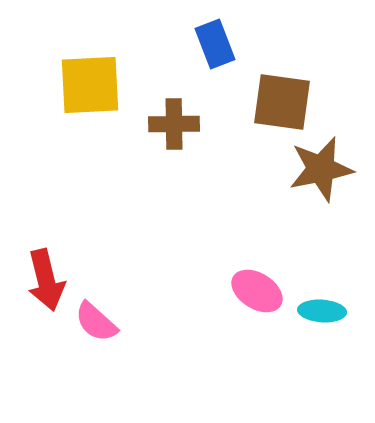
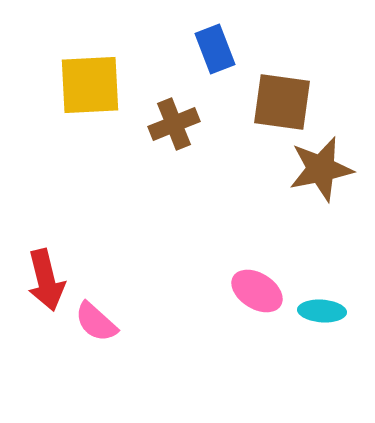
blue rectangle: moved 5 px down
brown cross: rotated 21 degrees counterclockwise
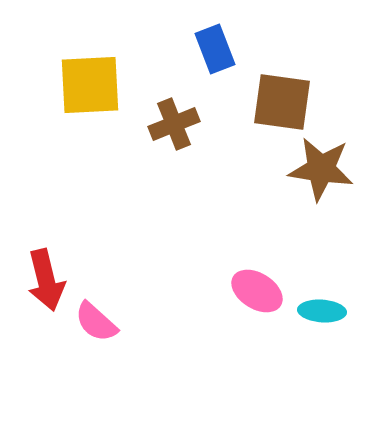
brown star: rotated 20 degrees clockwise
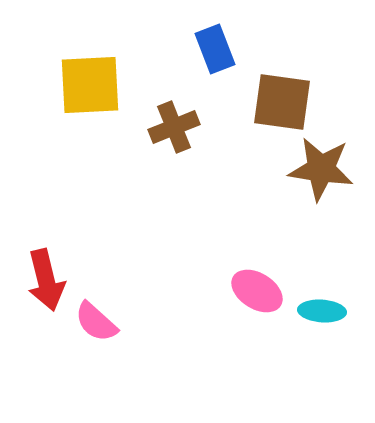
brown cross: moved 3 px down
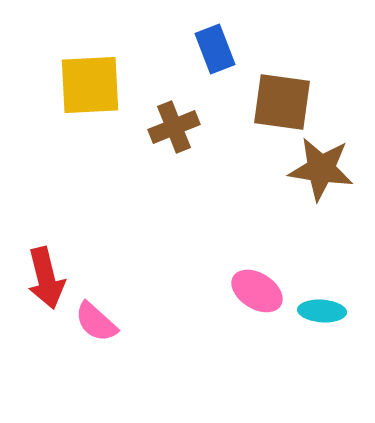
red arrow: moved 2 px up
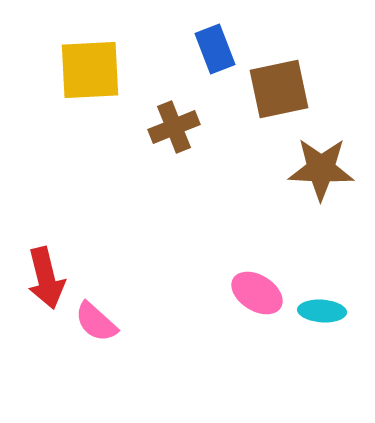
yellow square: moved 15 px up
brown square: moved 3 px left, 13 px up; rotated 20 degrees counterclockwise
brown star: rotated 6 degrees counterclockwise
pink ellipse: moved 2 px down
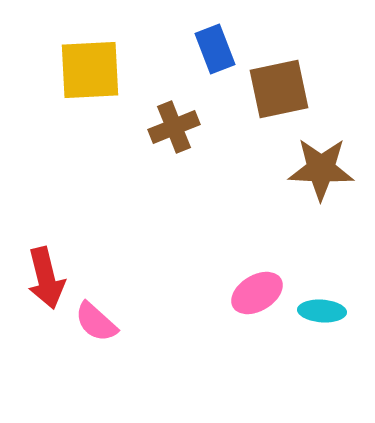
pink ellipse: rotated 63 degrees counterclockwise
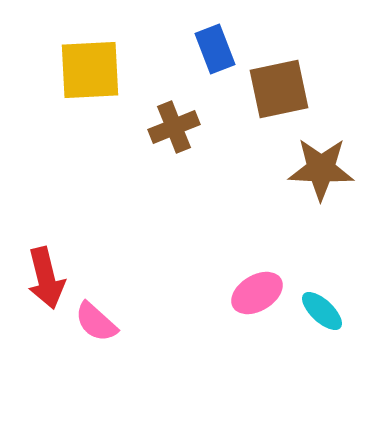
cyan ellipse: rotated 39 degrees clockwise
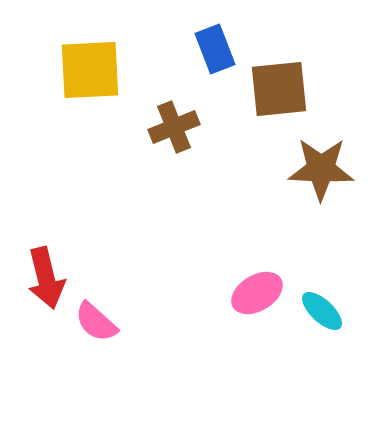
brown square: rotated 6 degrees clockwise
